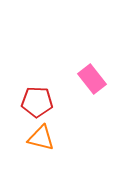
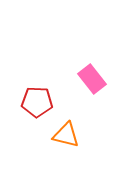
orange triangle: moved 25 px right, 3 px up
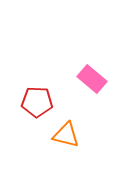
pink rectangle: rotated 12 degrees counterclockwise
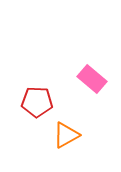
orange triangle: rotated 44 degrees counterclockwise
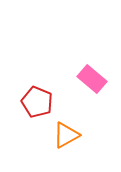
red pentagon: rotated 20 degrees clockwise
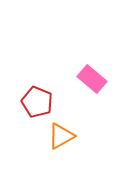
orange triangle: moved 5 px left, 1 px down
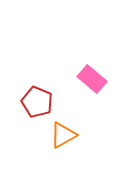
orange triangle: moved 2 px right, 1 px up
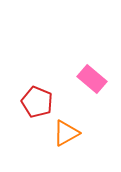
orange triangle: moved 3 px right, 2 px up
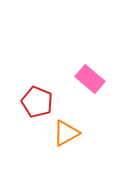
pink rectangle: moved 2 px left
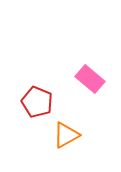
orange triangle: moved 2 px down
